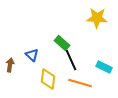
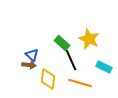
yellow star: moved 8 px left, 21 px down; rotated 20 degrees clockwise
brown arrow: moved 19 px right; rotated 88 degrees clockwise
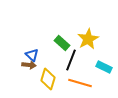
yellow star: moved 1 px left; rotated 20 degrees clockwise
black line: rotated 45 degrees clockwise
yellow diamond: rotated 10 degrees clockwise
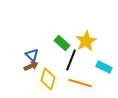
yellow star: moved 2 px left, 2 px down
brown arrow: moved 2 px right, 1 px down; rotated 32 degrees counterclockwise
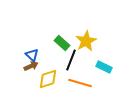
yellow diamond: rotated 55 degrees clockwise
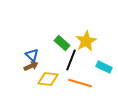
yellow diamond: rotated 25 degrees clockwise
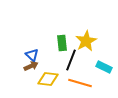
green rectangle: rotated 42 degrees clockwise
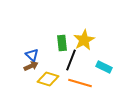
yellow star: moved 2 px left, 1 px up
yellow diamond: rotated 10 degrees clockwise
